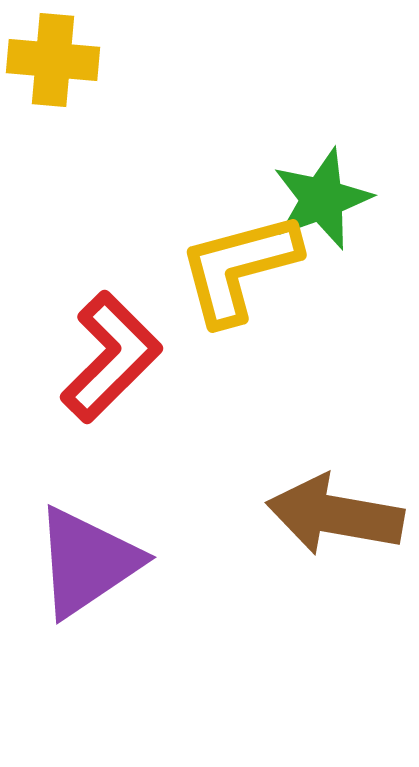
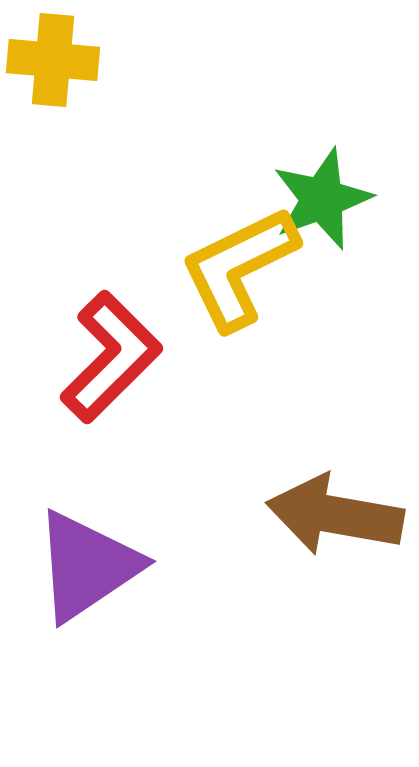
yellow L-shape: rotated 11 degrees counterclockwise
purple triangle: moved 4 px down
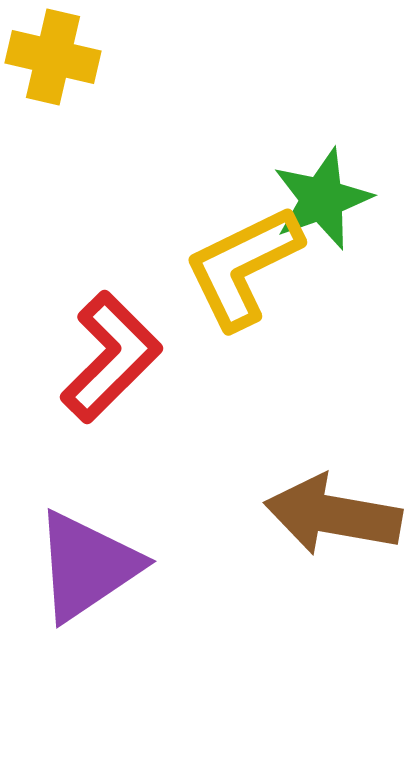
yellow cross: moved 3 px up; rotated 8 degrees clockwise
yellow L-shape: moved 4 px right, 1 px up
brown arrow: moved 2 px left
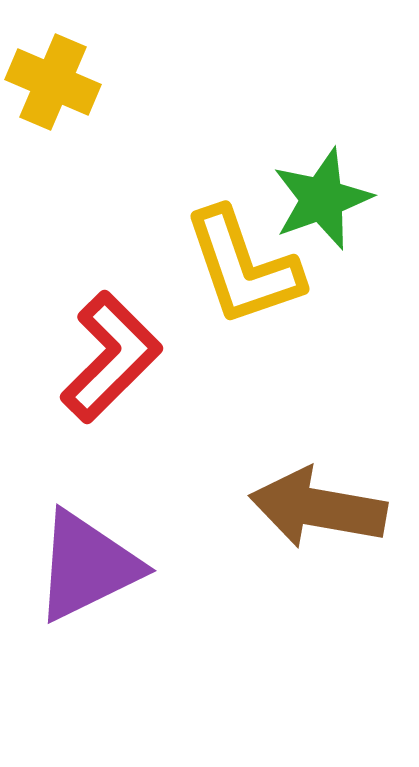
yellow cross: moved 25 px down; rotated 10 degrees clockwise
yellow L-shape: rotated 83 degrees counterclockwise
brown arrow: moved 15 px left, 7 px up
purple triangle: rotated 8 degrees clockwise
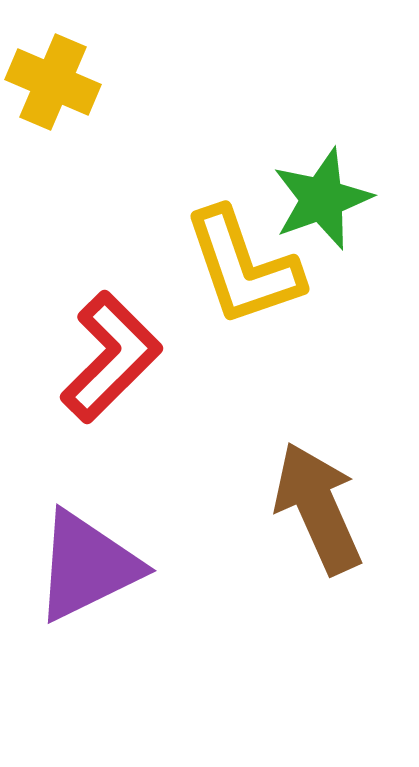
brown arrow: rotated 56 degrees clockwise
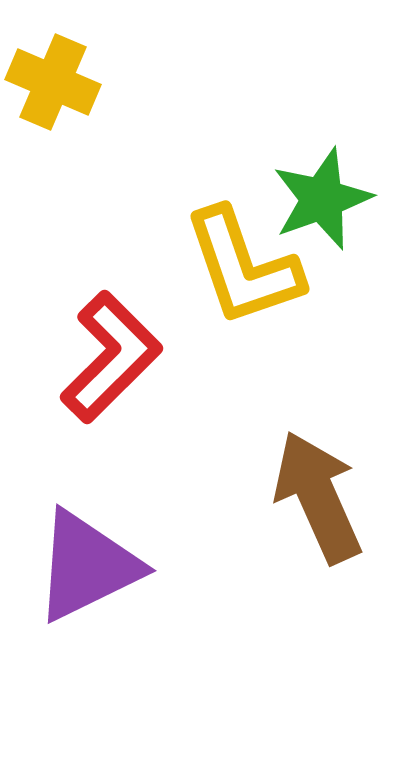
brown arrow: moved 11 px up
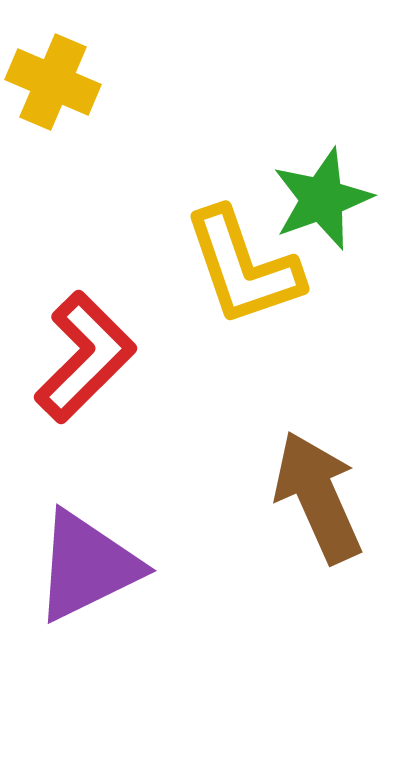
red L-shape: moved 26 px left
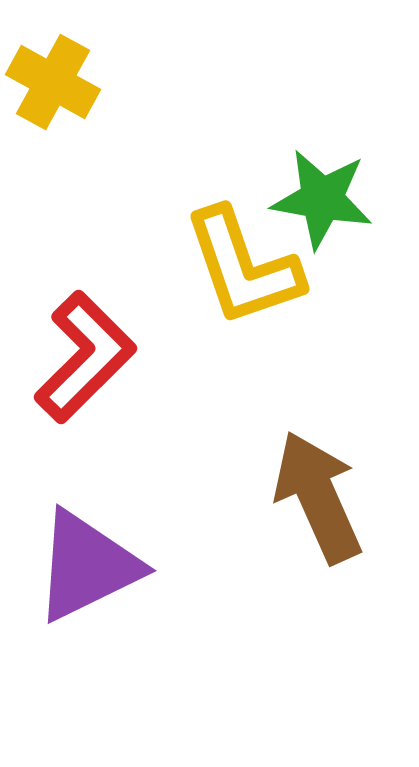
yellow cross: rotated 6 degrees clockwise
green star: rotated 30 degrees clockwise
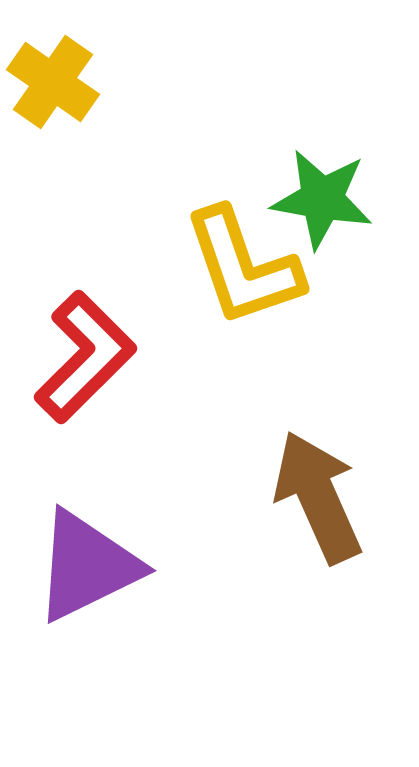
yellow cross: rotated 6 degrees clockwise
